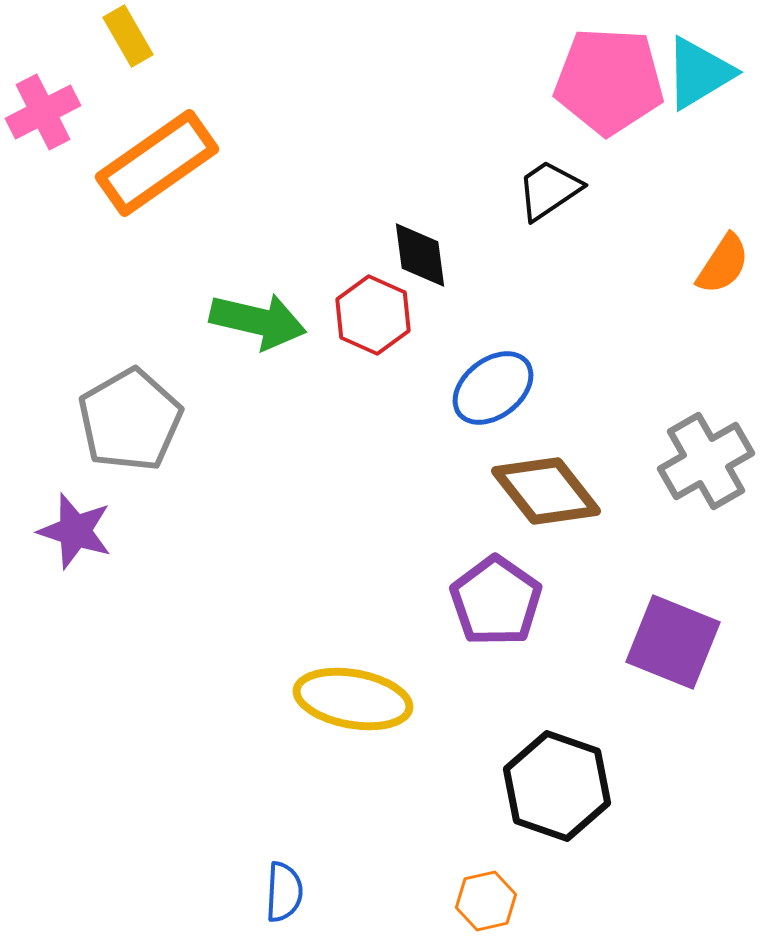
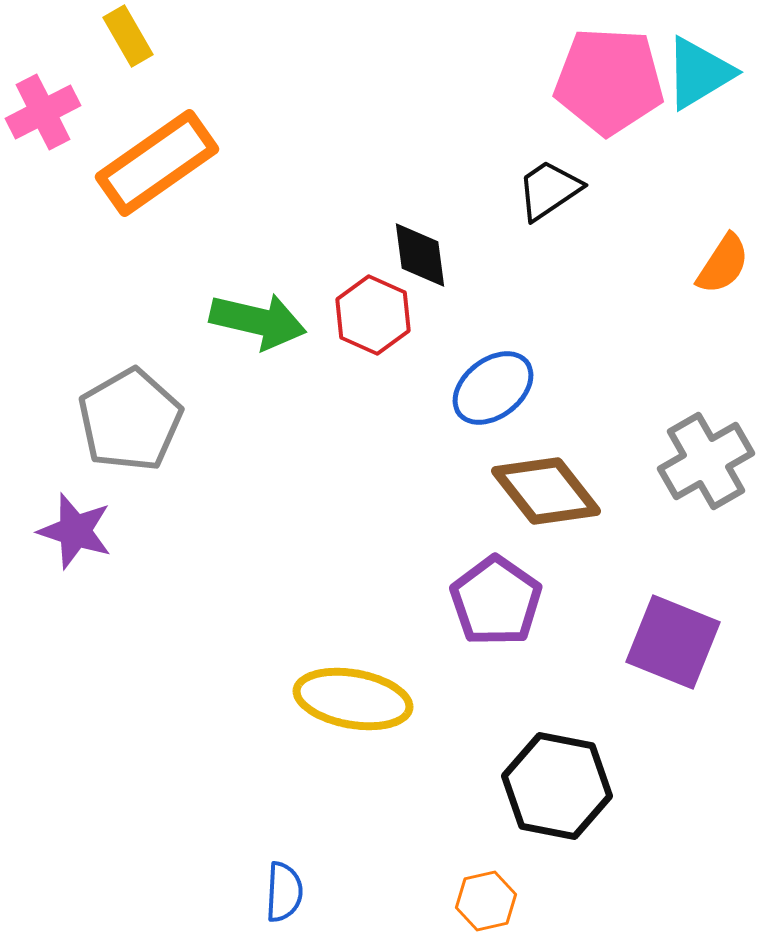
black hexagon: rotated 8 degrees counterclockwise
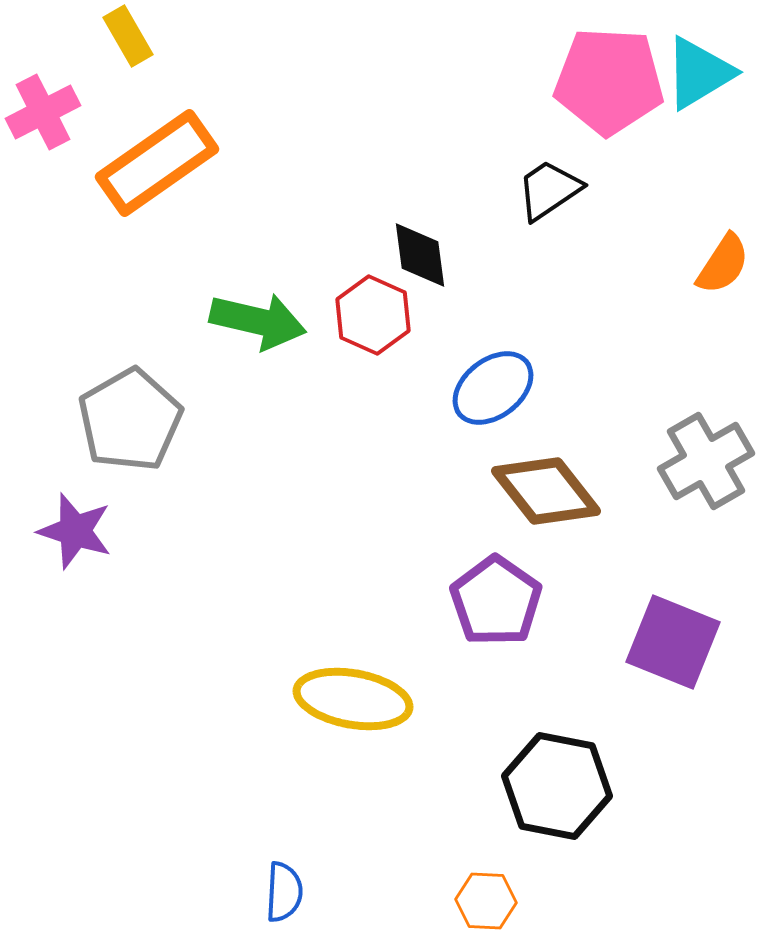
orange hexagon: rotated 16 degrees clockwise
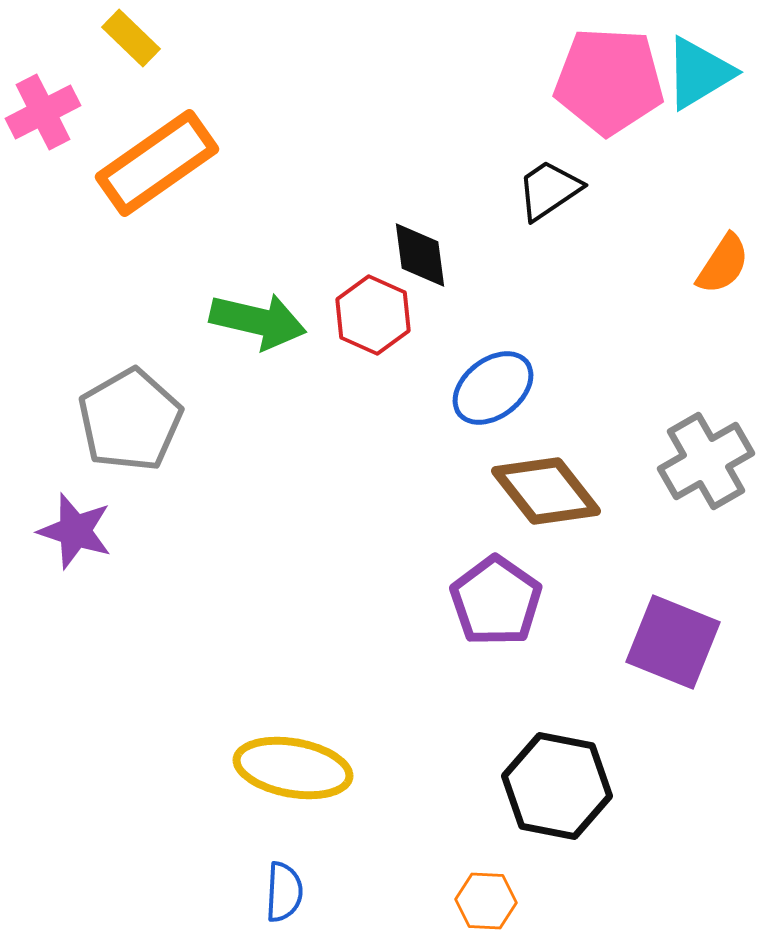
yellow rectangle: moved 3 px right, 2 px down; rotated 16 degrees counterclockwise
yellow ellipse: moved 60 px left, 69 px down
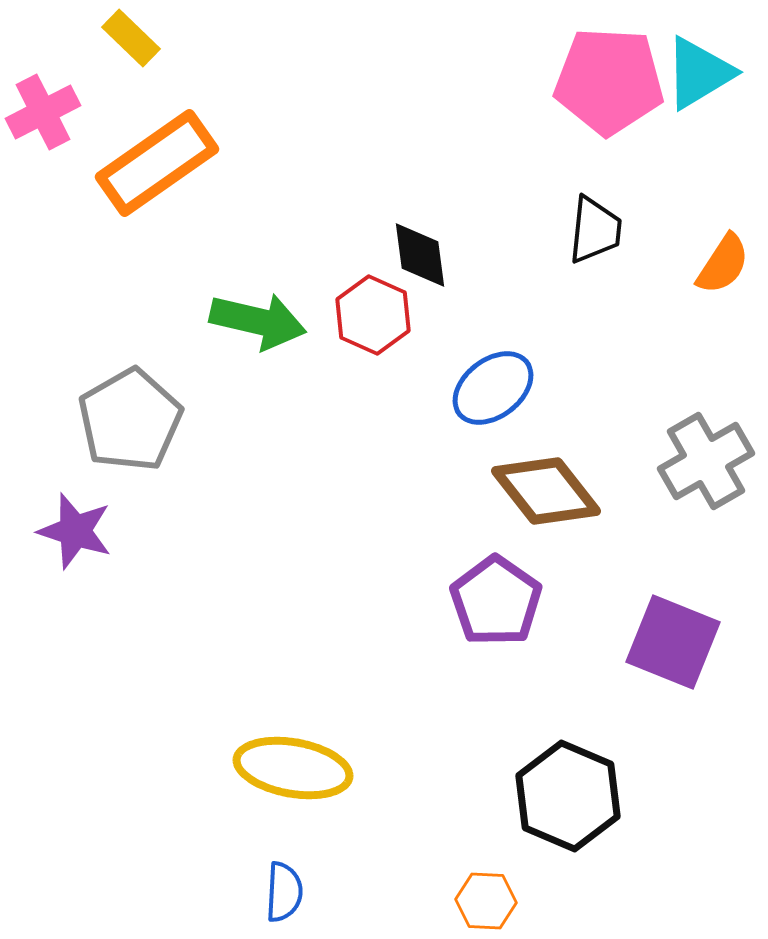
black trapezoid: moved 46 px right, 40 px down; rotated 130 degrees clockwise
black hexagon: moved 11 px right, 10 px down; rotated 12 degrees clockwise
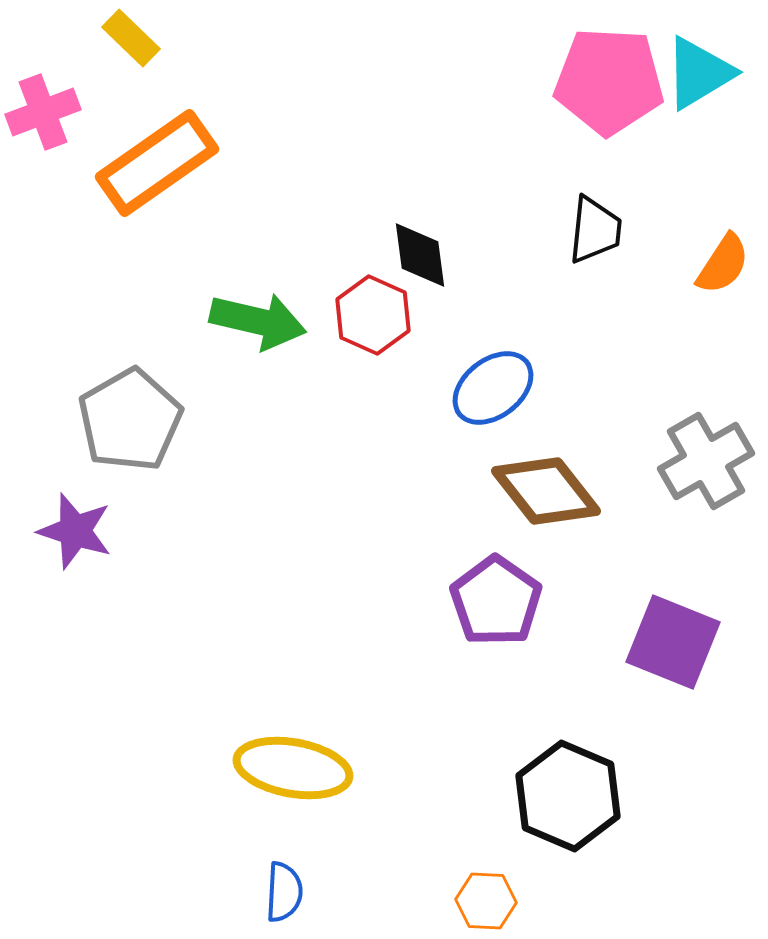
pink cross: rotated 6 degrees clockwise
